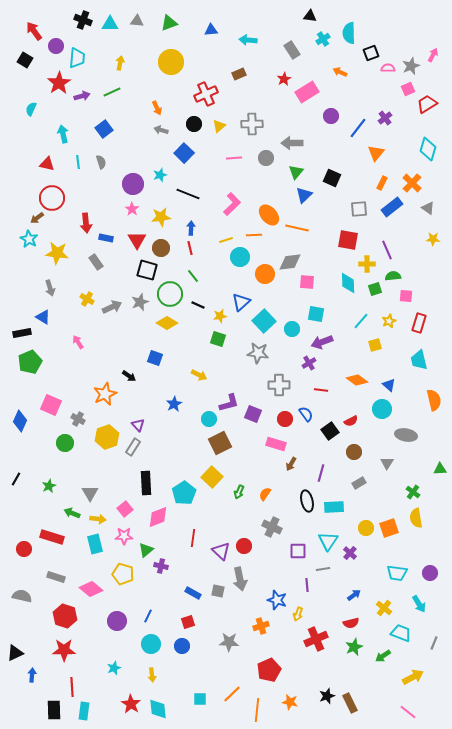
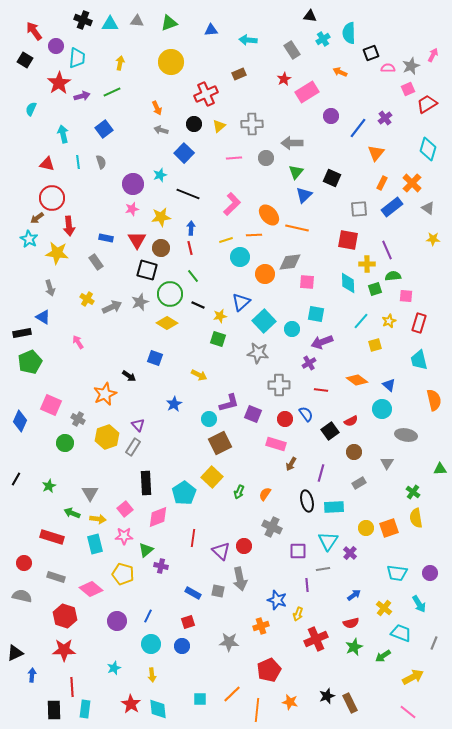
pink star at (132, 209): rotated 24 degrees clockwise
red arrow at (86, 223): moved 17 px left, 3 px down
red circle at (24, 549): moved 14 px down
cyan rectangle at (84, 711): moved 1 px right, 2 px up
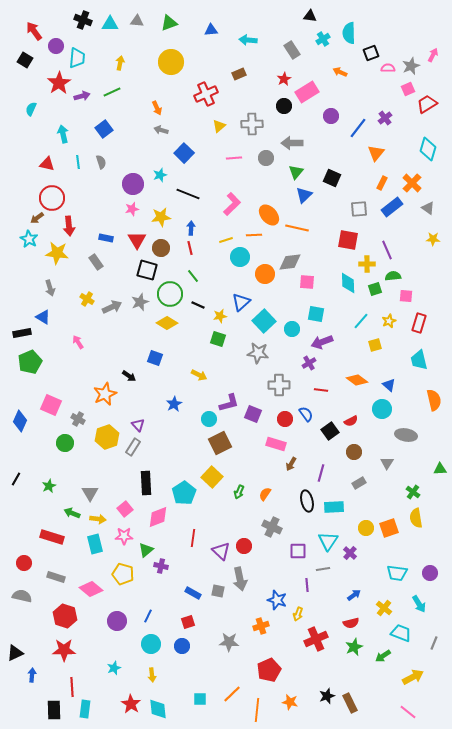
black circle at (194, 124): moved 90 px right, 18 px up
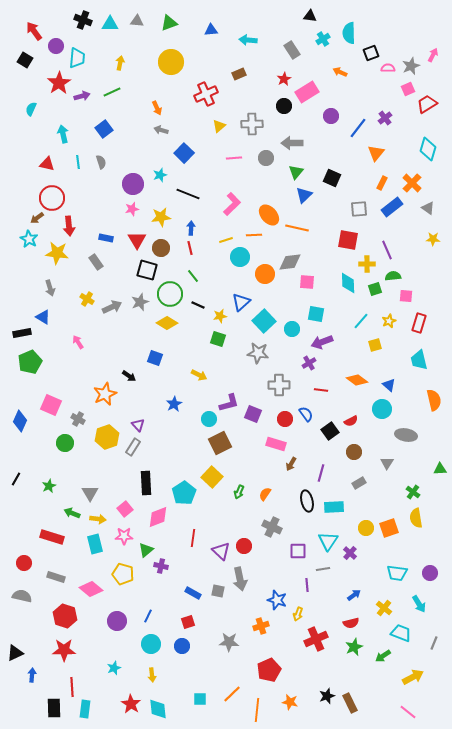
black rectangle at (54, 710): moved 2 px up
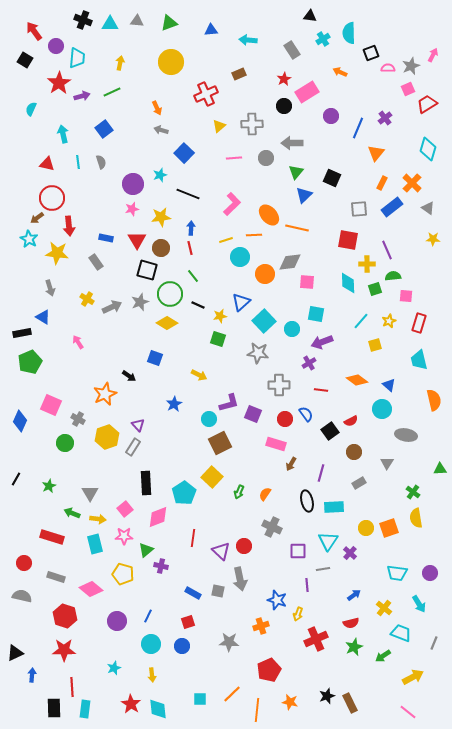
blue line at (358, 128): rotated 15 degrees counterclockwise
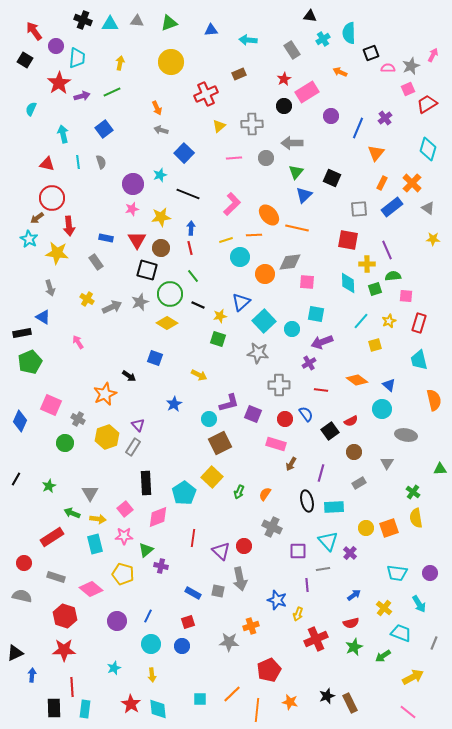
red rectangle at (52, 537): rotated 50 degrees counterclockwise
cyan triangle at (328, 541): rotated 15 degrees counterclockwise
orange cross at (261, 626): moved 10 px left
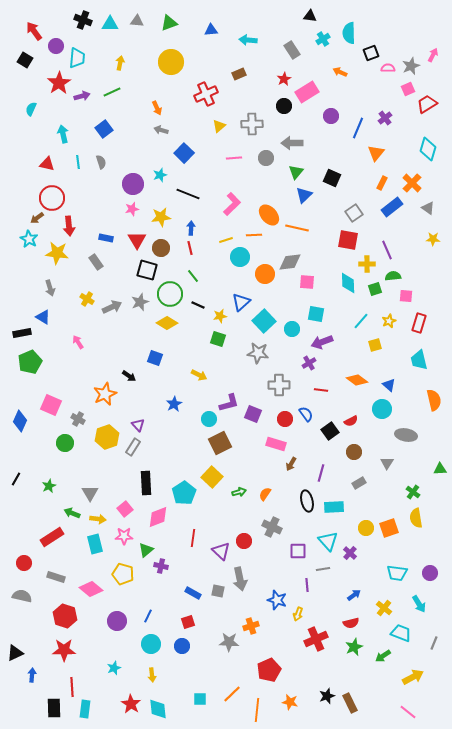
gray square at (359, 209): moved 5 px left, 4 px down; rotated 30 degrees counterclockwise
green arrow at (239, 492): rotated 128 degrees counterclockwise
red circle at (244, 546): moved 5 px up
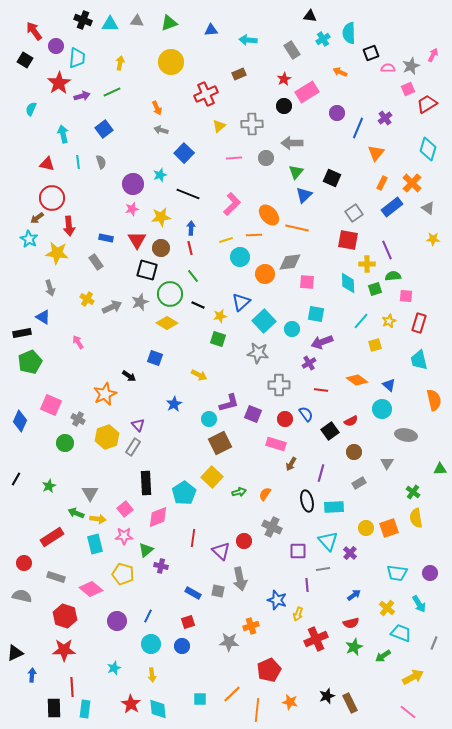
purple circle at (331, 116): moved 6 px right, 3 px up
green arrow at (72, 513): moved 4 px right
yellow cross at (384, 608): moved 3 px right
